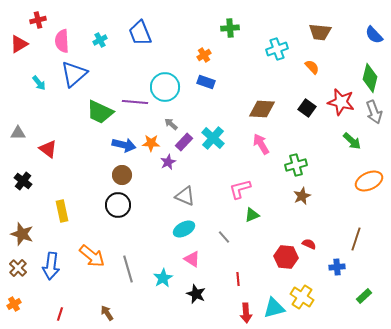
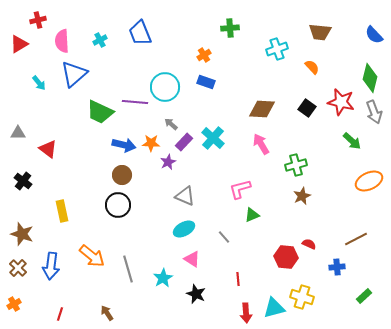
brown line at (356, 239): rotated 45 degrees clockwise
yellow cross at (302, 297): rotated 15 degrees counterclockwise
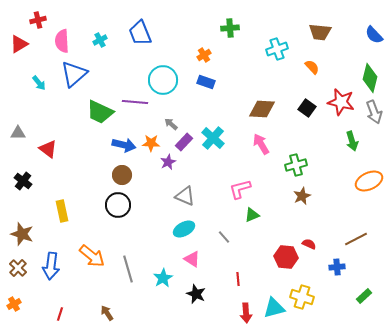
cyan circle at (165, 87): moved 2 px left, 7 px up
green arrow at (352, 141): rotated 30 degrees clockwise
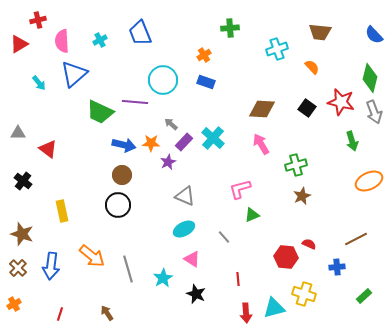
yellow cross at (302, 297): moved 2 px right, 3 px up
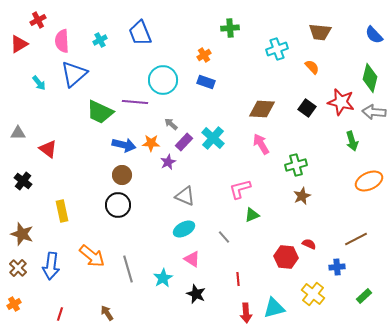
red cross at (38, 20): rotated 14 degrees counterclockwise
gray arrow at (374, 112): rotated 115 degrees clockwise
yellow cross at (304, 294): moved 9 px right; rotated 20 degrees clockwise
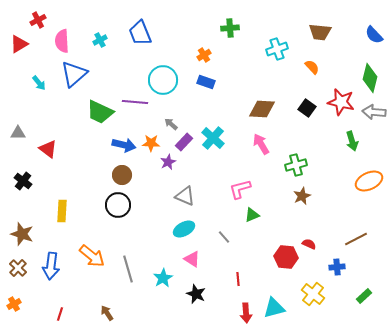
yellow rectangle at (62, 211): rotated 15 degrees clockwise
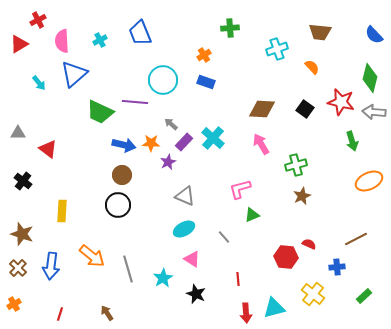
black square at (307, 108): moved 2 px left, 1 px down
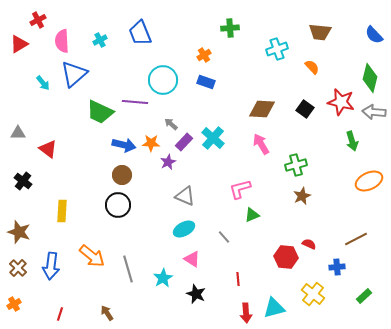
cyan arrow at (39, 83): moved 4 px right
brown star at (22, 234): moved 3 px left, 2 px up
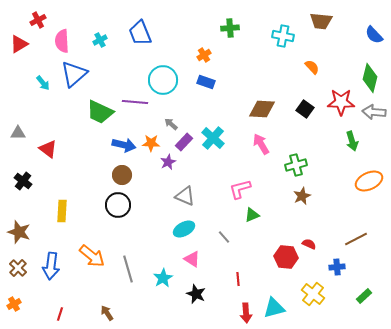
brown trapezoid at (320, 32): moved 1 px right, 11 px up
cyan cross at (277, 49): moved 6 px right, 13 px up; rotated 30 degrees clockwise
red star at (341, 102): rotated 12 degrees counterclockwise
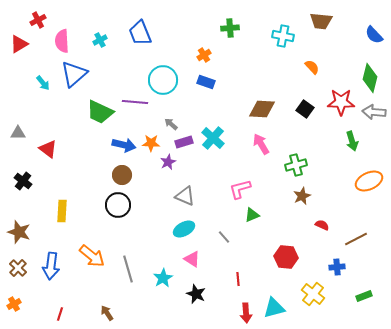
purple rectangle at (184, 142): rotated 30 degrees clockwise
red semicircle at (309, 244): moved 13 px right, 19 px up
green rectangle at (364, 296): rotated 21 degrees clockwise
